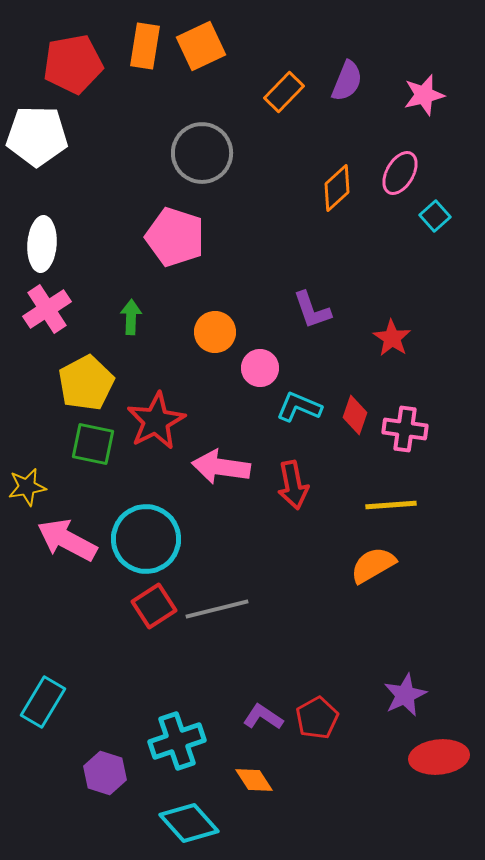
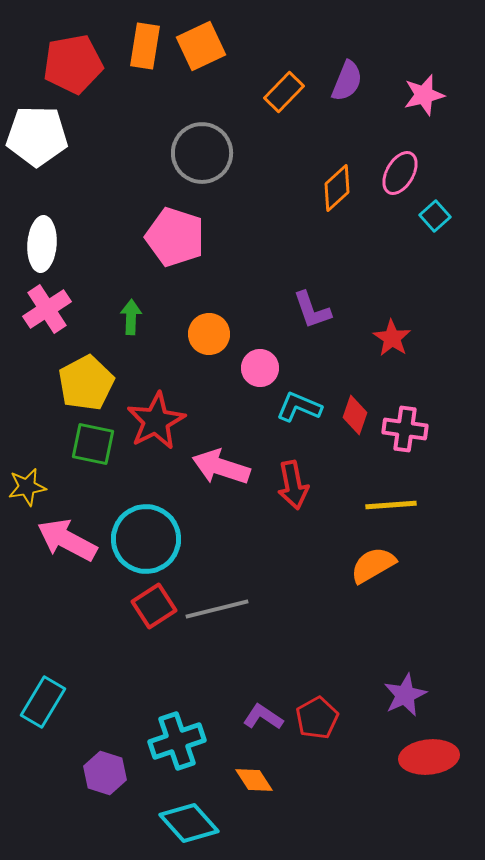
orange circle at (215, 332): moved 6 px left, 2 px down
pink arrow at (221, 467): rotated 10 degrees clockwise
red ellipse at (439, 757): moved 10 px left
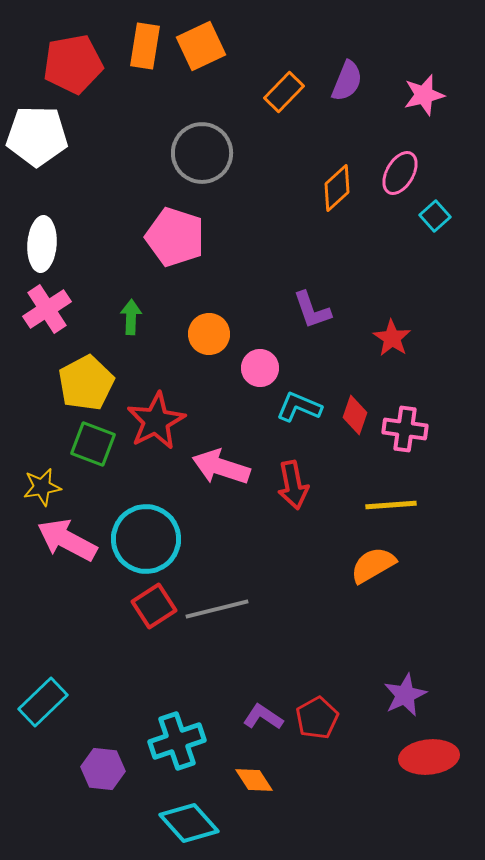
green square at (93, 444): rotated 9 degrees clockwise
yellow star at (27, 487): moved 15 px right
cyan rectangle at (43, 702): rotated 15 degrees clockwise
purple hexagon at (105, 773): moved 2 px left, 4 px up; rotated 12 degrees counterclockwise
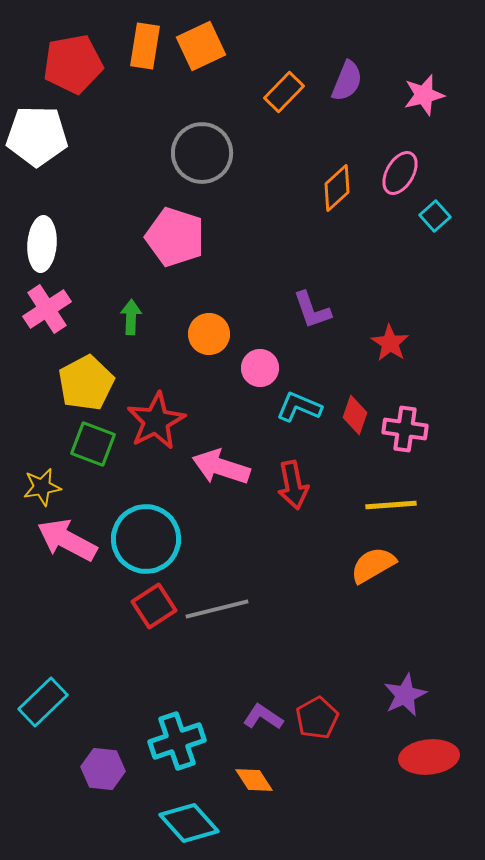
red star at (392, 338): moved 2 px left, 5 px down
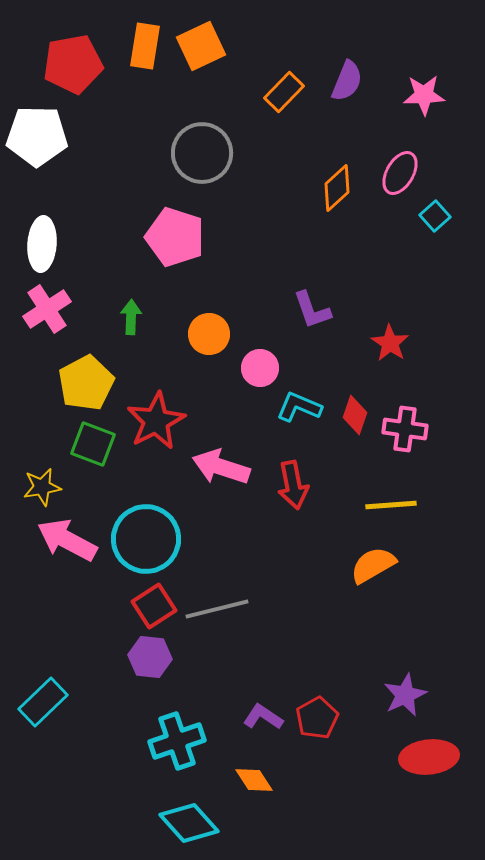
pink star at (424, 95): rotated 12 degrees clockwise
purple hexagon at (103, 769): moved 47 px right, 112 px up
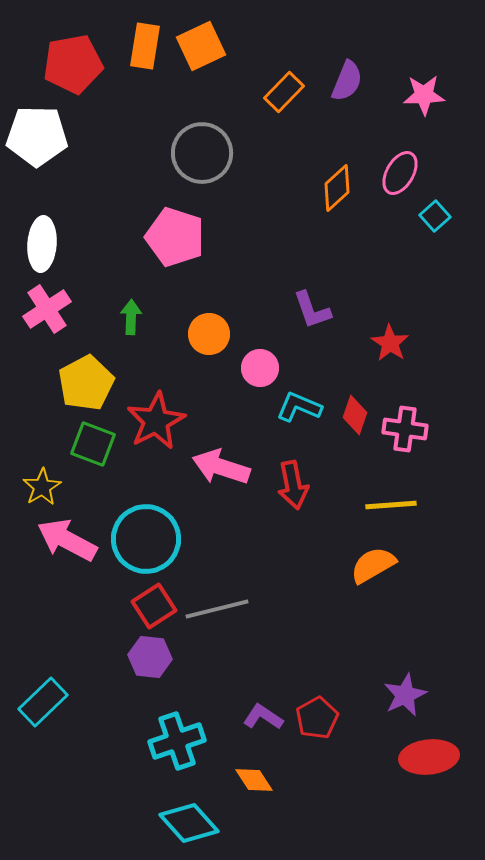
yellow star at (42, 487): rotated 21 degrees counterclockwise
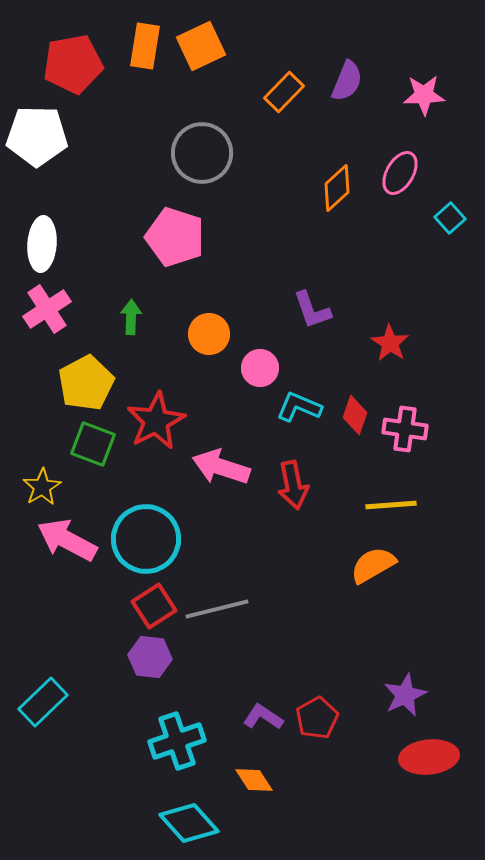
cyan square at (435, 216): moved 15 px right, 2 px down
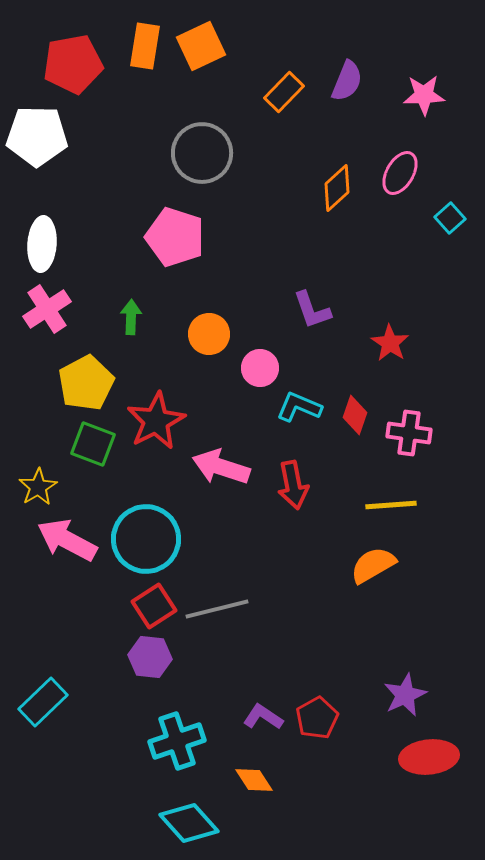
pink cross at (405, 429): moved 4 px right, 4 px down
yellow star at (42, 487): moved 4 px left
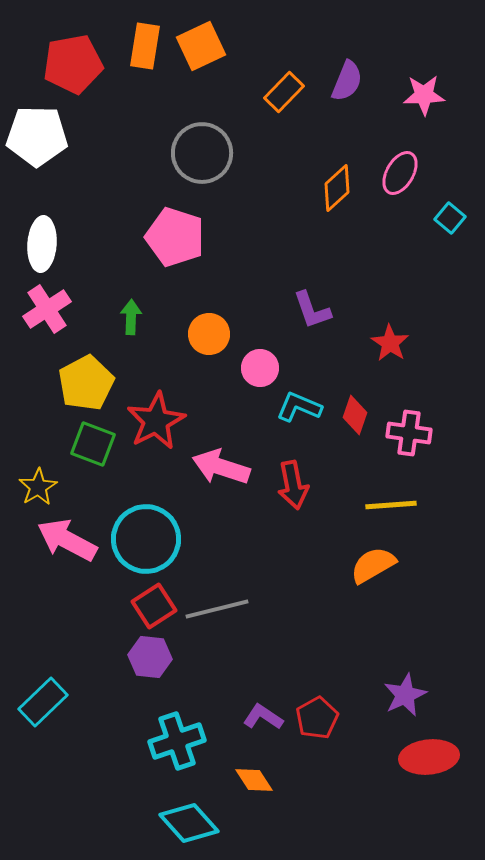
cyan square at (450, 218): rotated 8 degrees counterclockwise
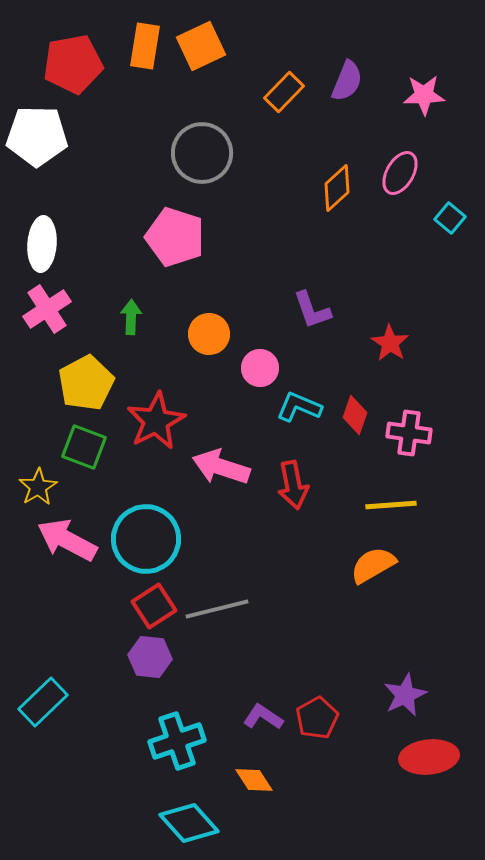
green square at (93, 444): moved 9 px left, 3 px down
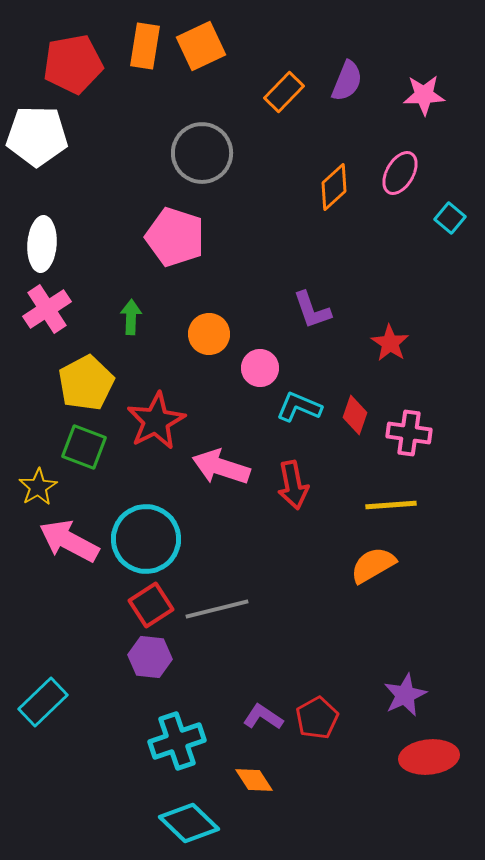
orange diamond at (337, 188): moved 3 px left, 1 px up
pink arrow at (67, 540): moved 2 px right, 1 px down
red square at (154, 606): moved 3 px left, 1 px up
cyan diamond at (189, 823): rotated 4 degrees counterclockwise
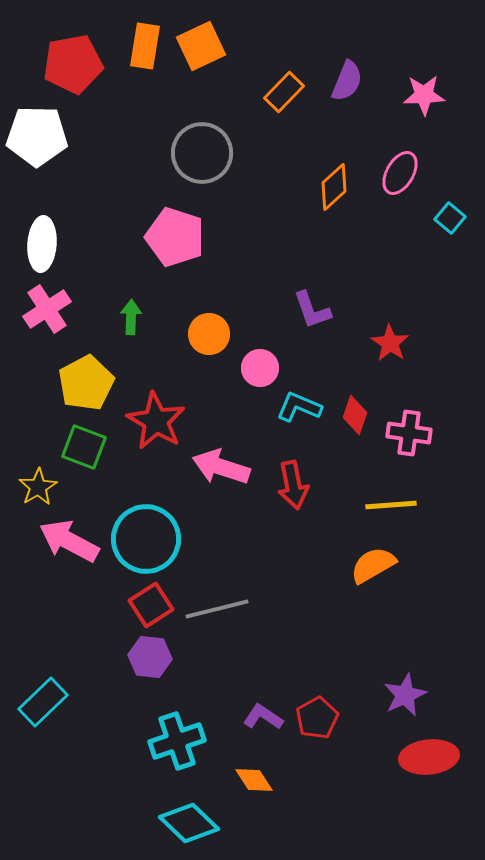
red star at (156, 421): rotated 14 degrees counterclockwise
